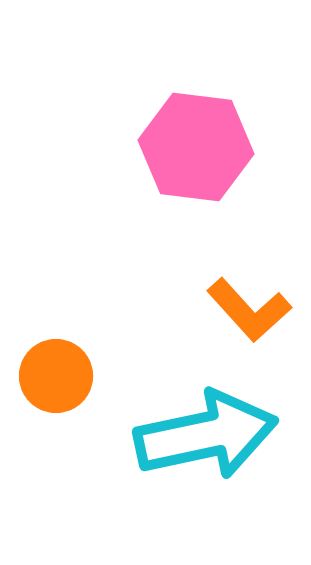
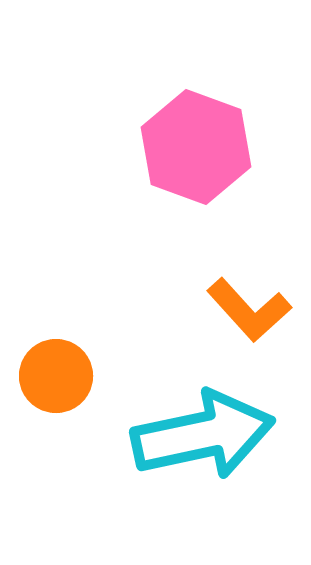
pink hexagon: rotated 13 degrees clockwise
cyan arrow: moved 3 px left
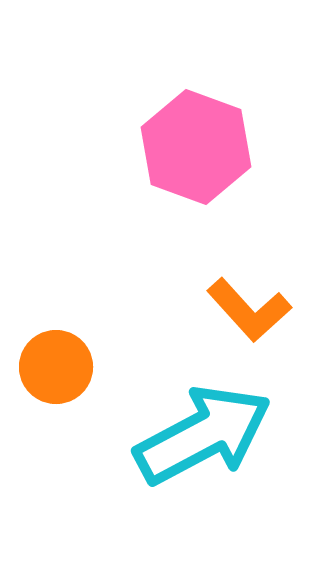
orange circle: moved 9 px up
cyan arrow: rotated 16 degrees counterclockwise
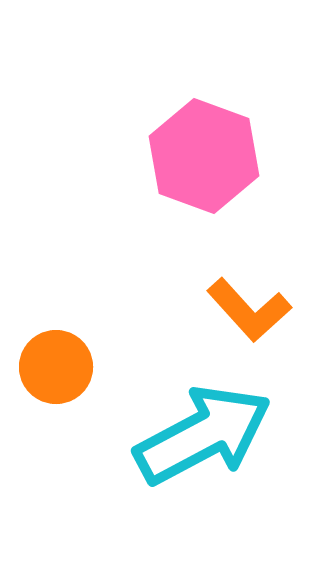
pink hexagon: moved 8 px right, 9 px down
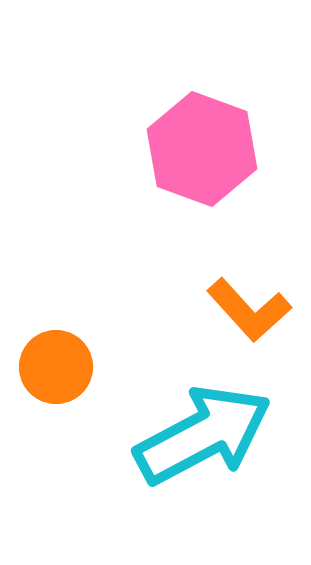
pink hexagon: moved 2 px left, 7 px up
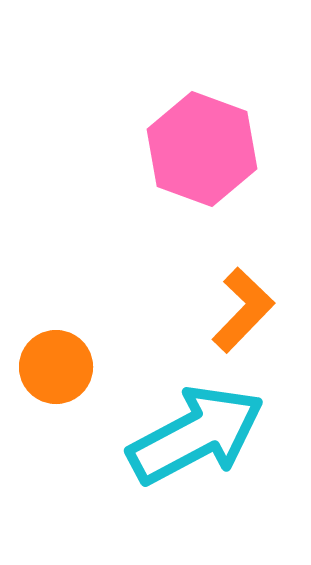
orange L-shape: moved 6 px left; rotated 94 degrees counterclockwise
cyan arrow: moved 7 px left
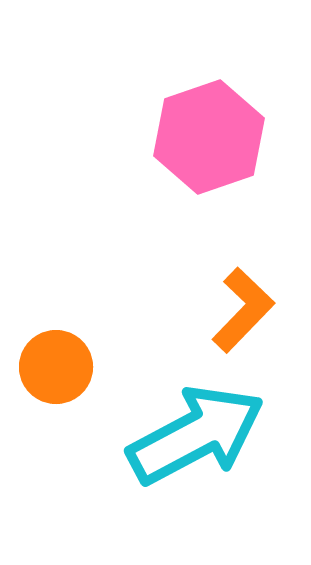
pink hexagon: moved 7 px right, 12 px up; rotated 21 degrees clockwise
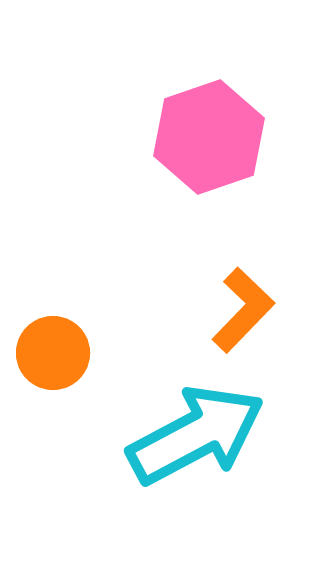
orange circle: moved 3 px left, 14 px up
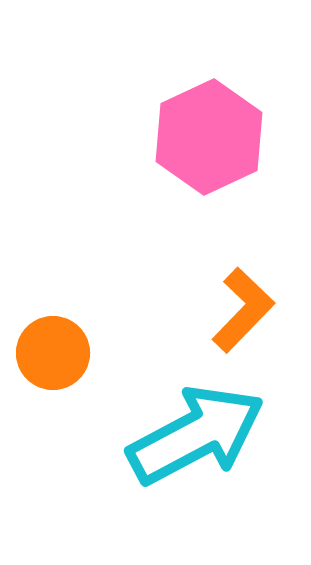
pink hexagon: rotated 6 degrees counterclockwise
